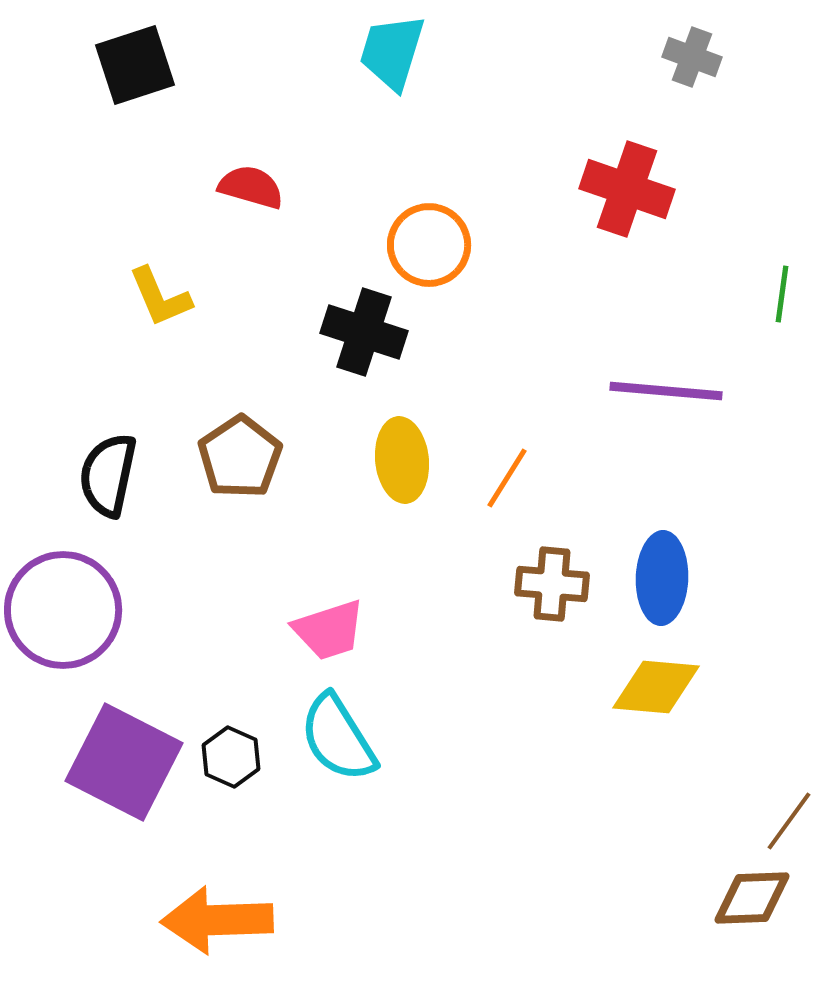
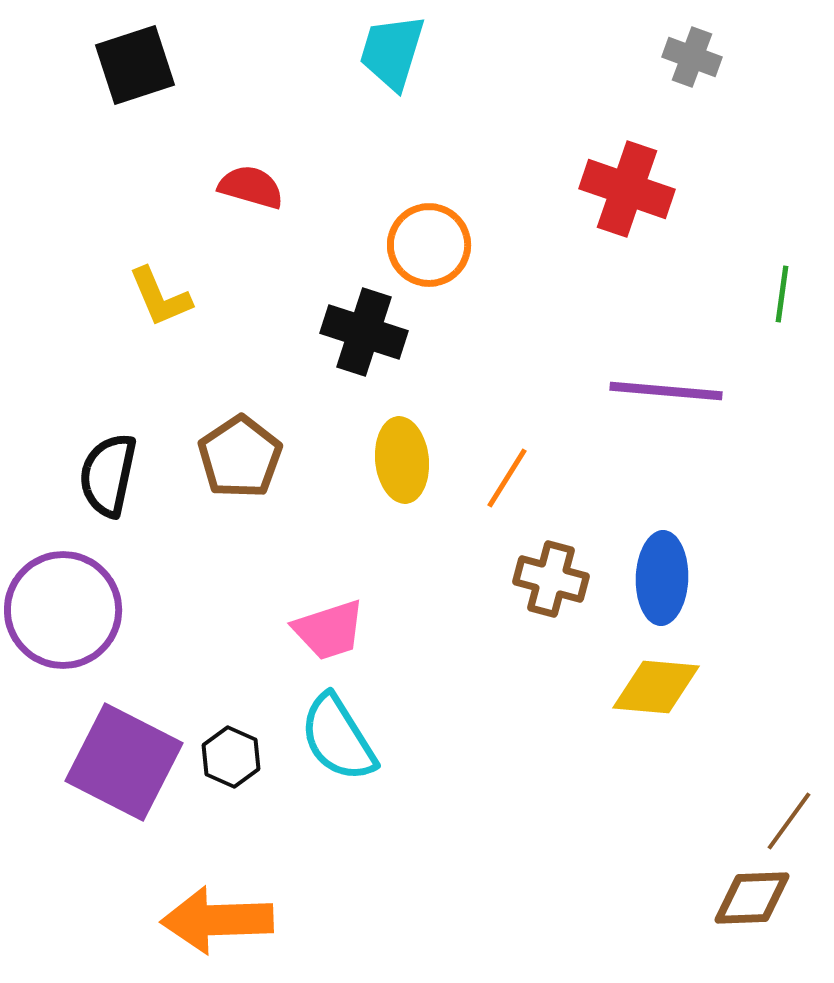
brown cross: moved 1 px left, 5 px up; rotated 10 degrees clockwise
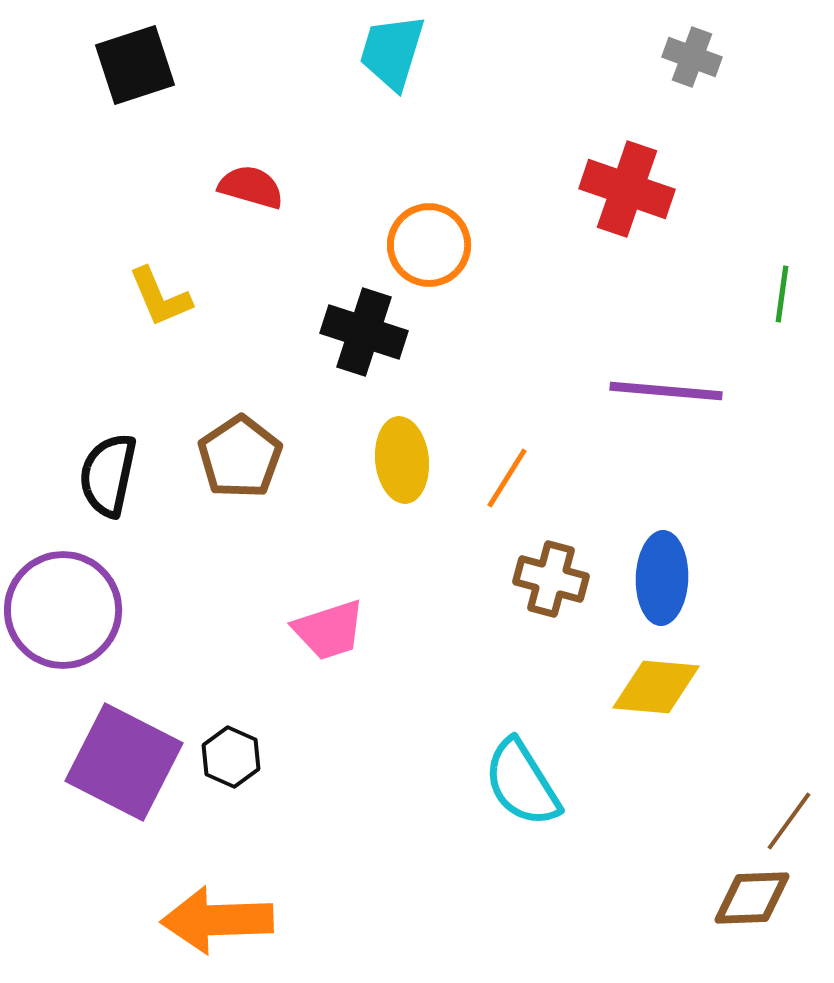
cyan semicircle: moved 184 px right, 45 px down
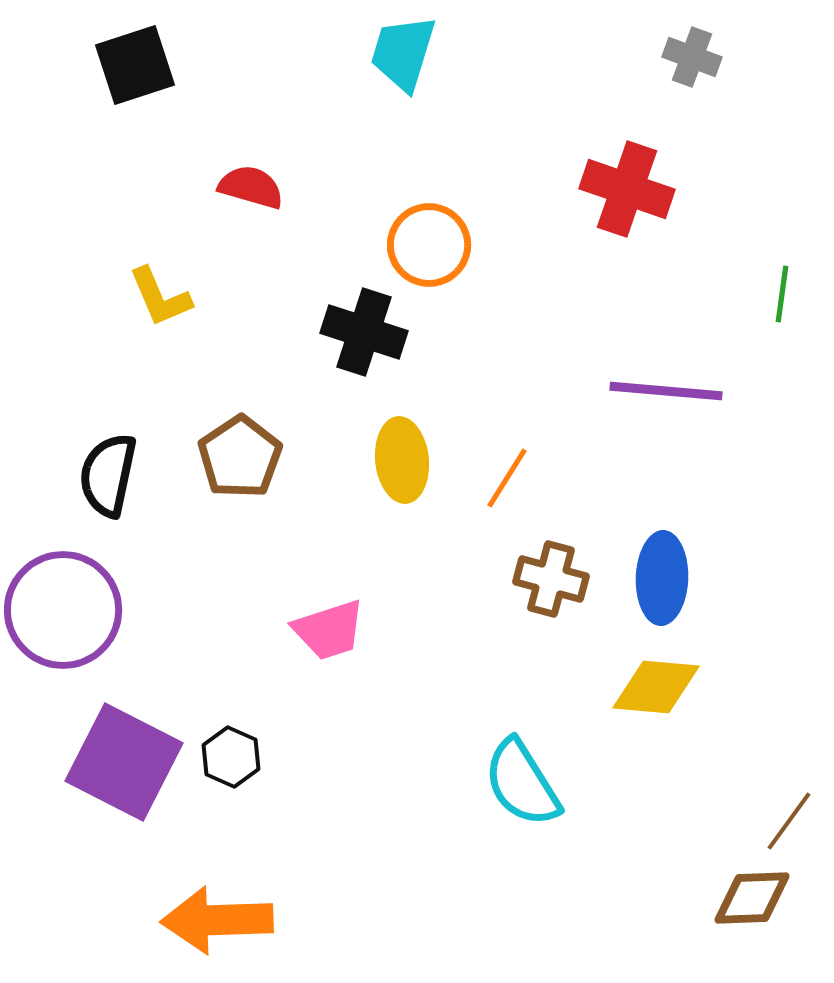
cyan trapezoid: moved 11 px right, 1 px down
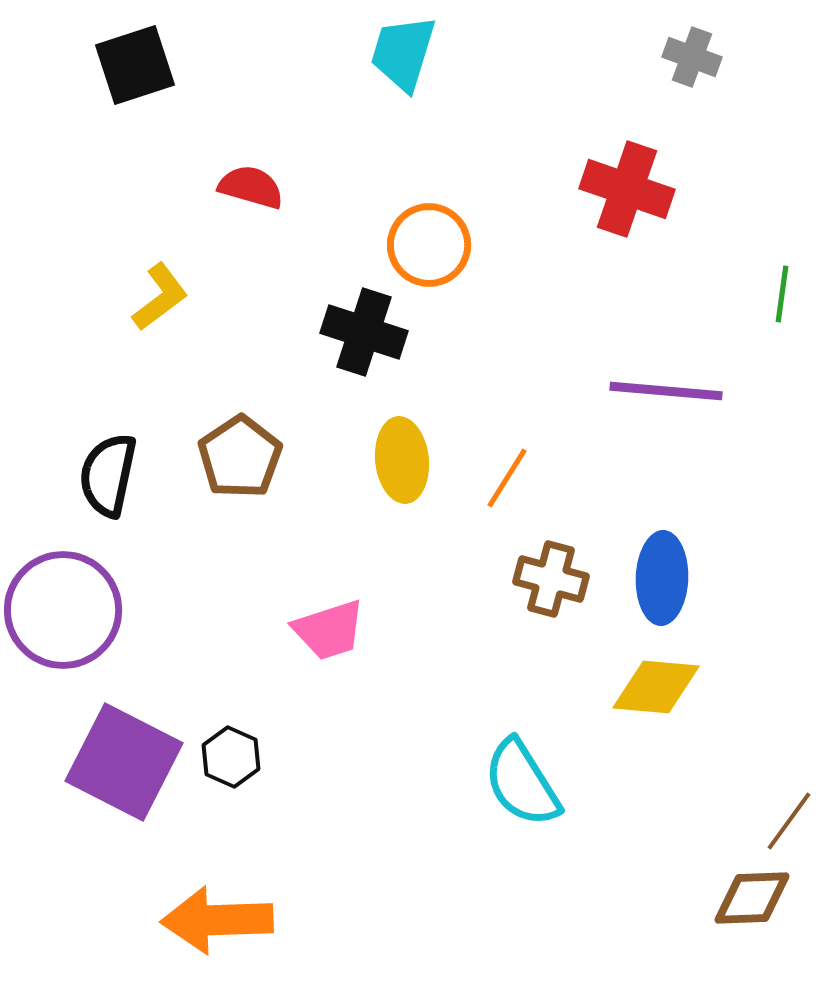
yellow L-shape: rotated 104 degrees counterclockwise
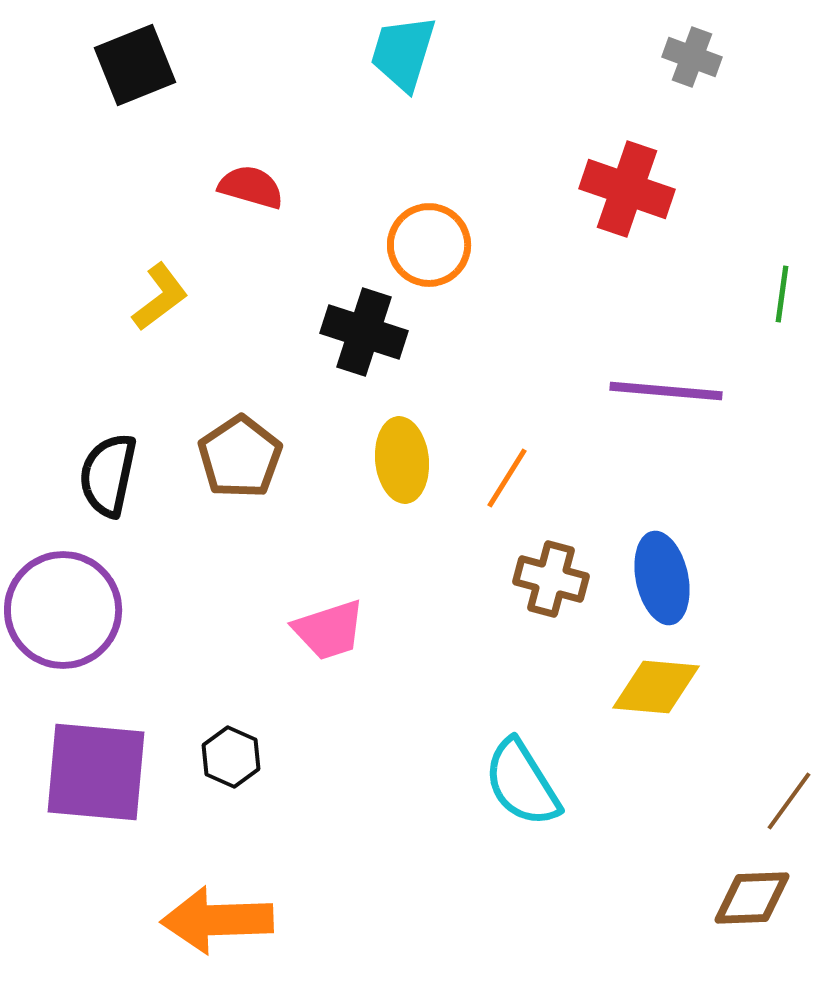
black square: rotated 4 degrees counterclockwise
blue ellipse: rotated 14 degrees counterclockwise
purple square: moved 28 px left, 10 px down; rotated 22 degrees counterclockwise
brown line: moved 20 px up
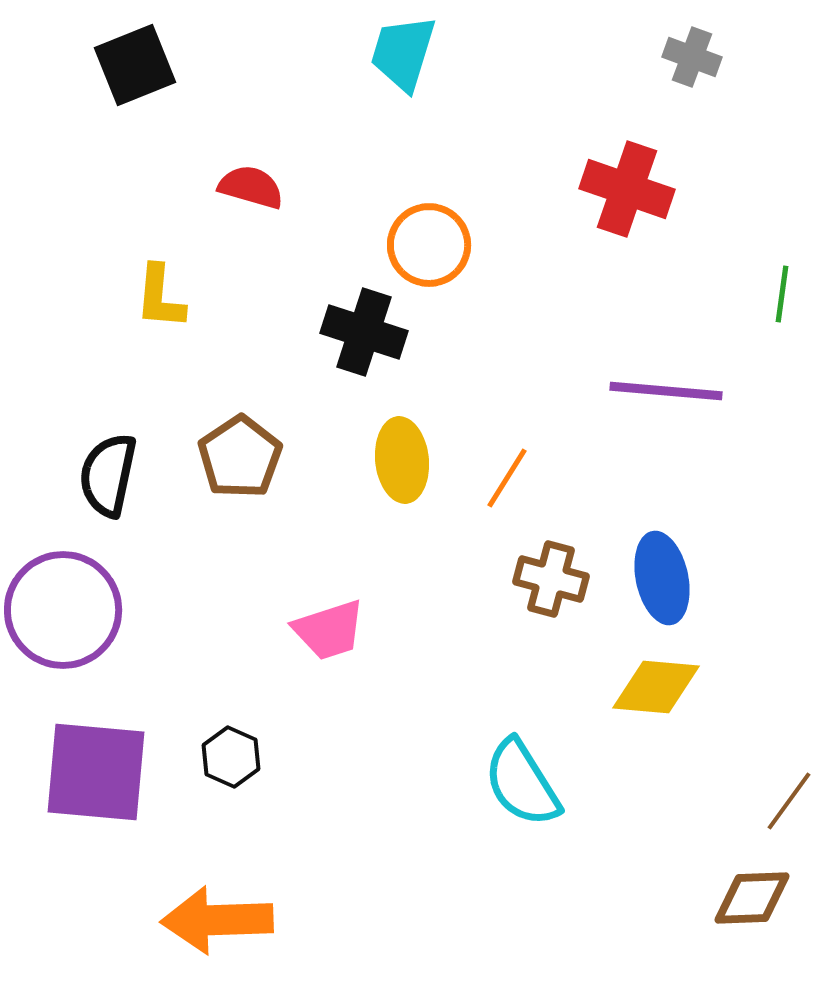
yellow L-shape: rotated 132 degrees clockwise
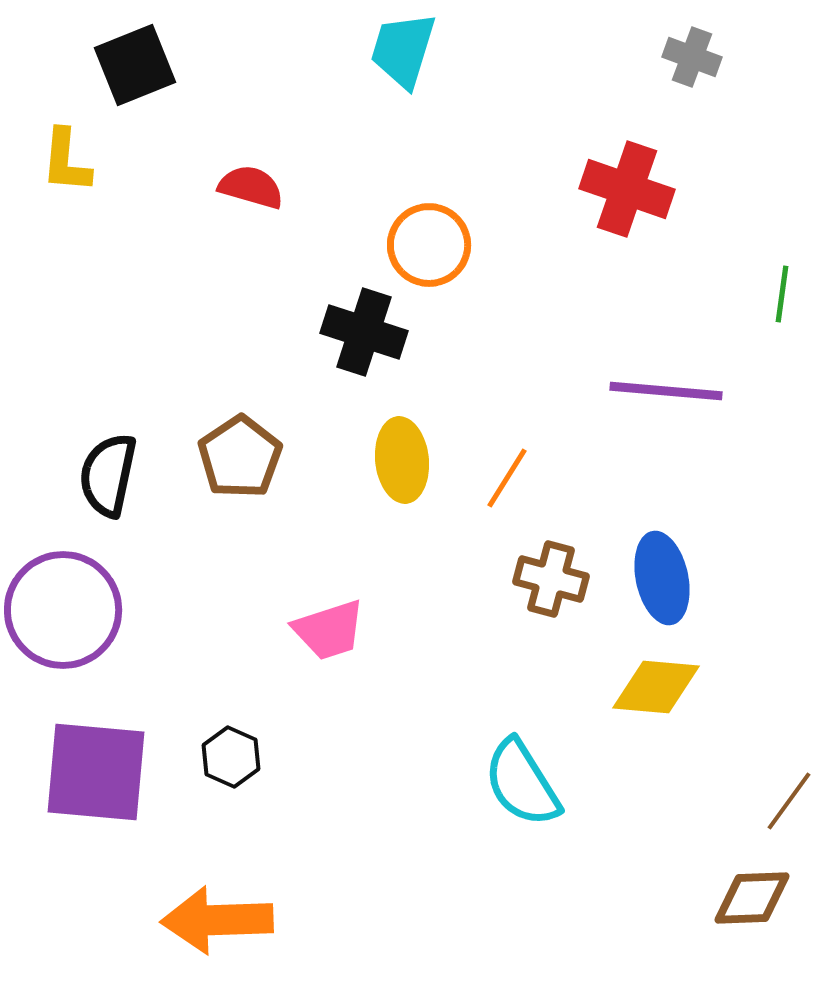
cyan trapezoid: moved 3 px up
yellow L-shape: moved 94 px left, 136 px up
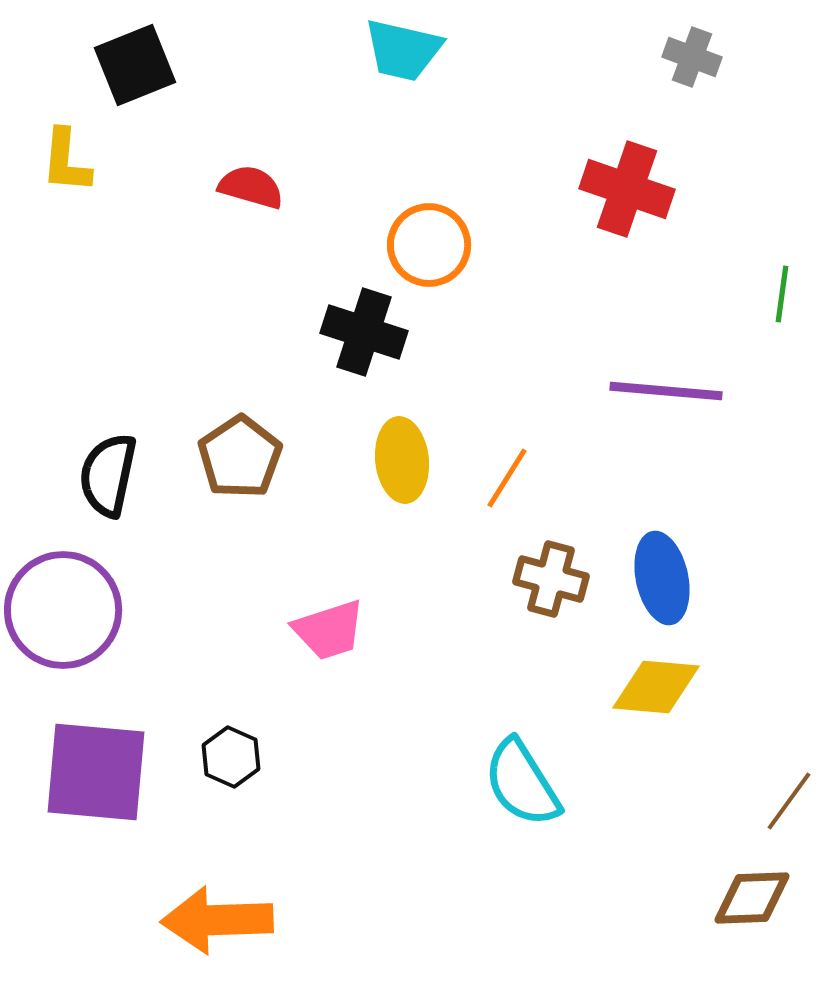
cyan trapezoid: rotated 94 degrees counterclockwise
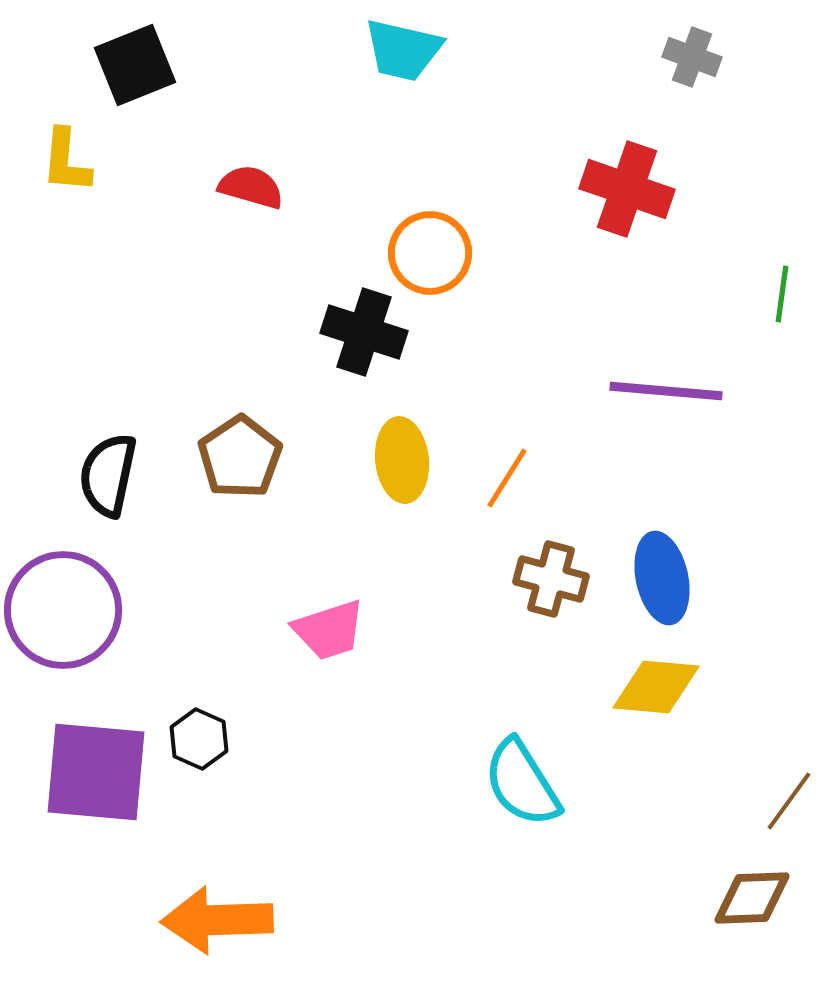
orange circle: moved 1 px right, 8 px down
black hexagon: moved 32 px left, 18 px up
